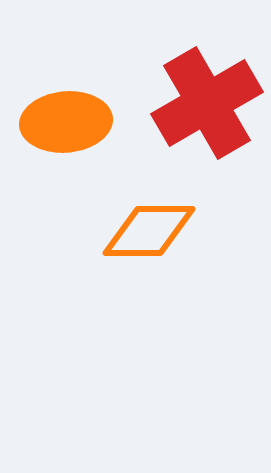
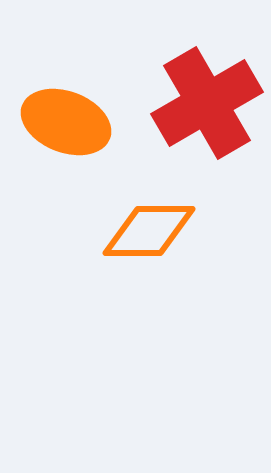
orange ellipse: rotated 26 degrees clockwise
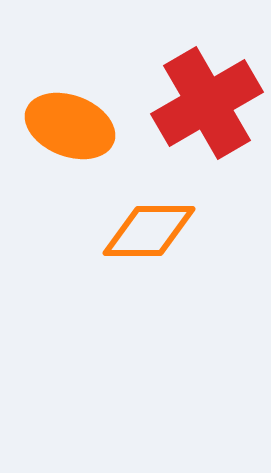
orange ellipse: moved 4 px right, 4 px down
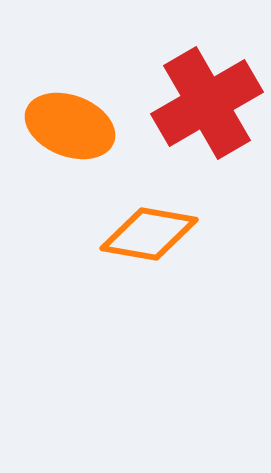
orange diamond: moved 3 px down; rotated 10 degrees clockwise
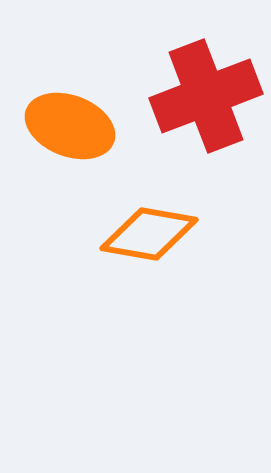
red cross: moved 1 px left, 7 px up; rotated 9 degrees clockwise
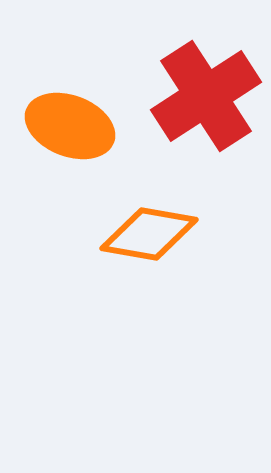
red cross: rotated 12 degrees counterclockwise
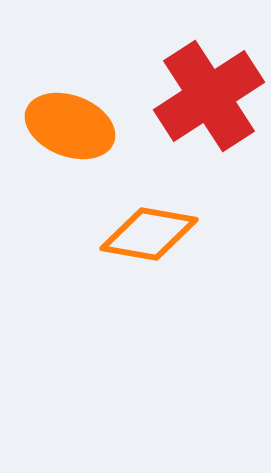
red cross: moved 3 px right
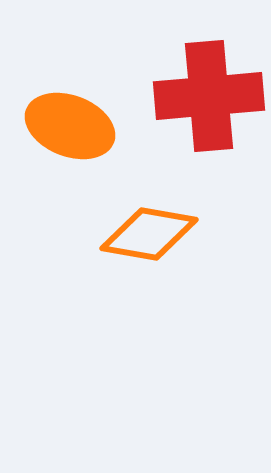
red cross: rotated 28 degrees clockwise
